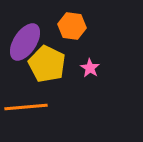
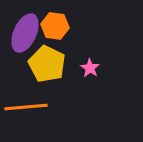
orange hexagon: moved 17 px left
purple ellipse: moved 9 px up; rotated 9 degrees counterclockwise
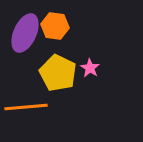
yellow pentagon: moved 11 px right, 9 px down
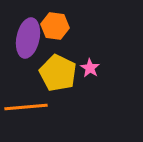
purple ellipse: moved 3 px right, 5 px down; rotated 12 degrees counterclockwise
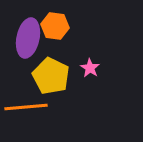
yellow pentagon: moved 7 px left, 3 px down
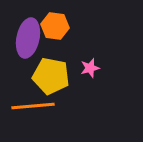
pink star: rotated 24 degrees clockwise
yellow pentagon: rotated 15 degrees counterclockwise
orange line: moved 7 px right, 1 px up
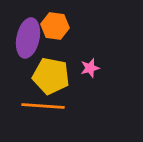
orange line: moved 10 px right; rotated 9 degrees clockwise
